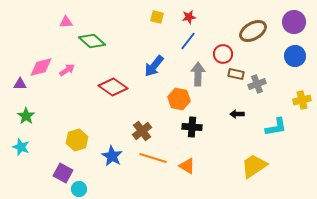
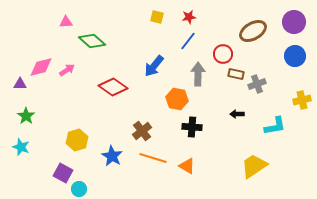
orange hexagon: moved 2 px left
cyan L-shape: moved 1 px left, 1 px up
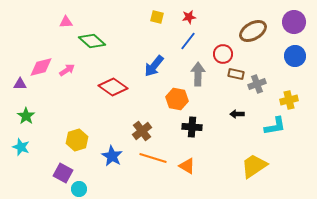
yellow cross: moved 13 px left
